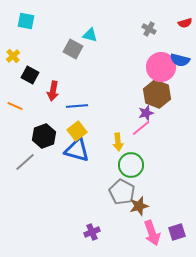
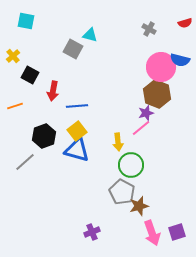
orange line: rotated 42 degrees counterclockwise
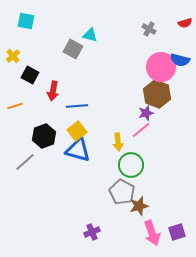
pink line: moved 2 px down
blue triangle: moved 1 px right
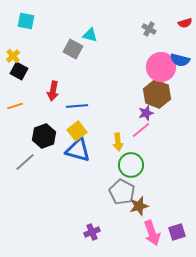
black square: moved 11 px left, 4 px up
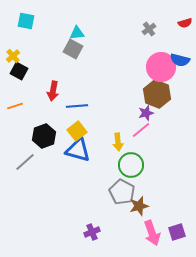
gray cross: rotated 24 degrees clockwise
cyan triangle: moved 13 px left, 2 px up; rotated 21 degrees counterclockwise
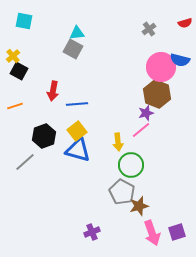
cyan square: moved 2 px left
blue line: moved 2 px up
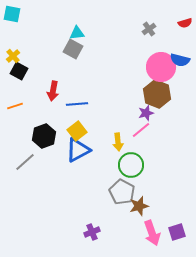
cyan square: moved 12 px left, 7 px up
blue triangle: rotated 44 degrees counterclockwise
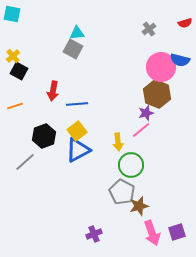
purple cross: moved 2 px right, 2 px down
